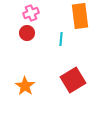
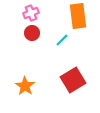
orange rectangle: moved 2 px left
red circle: moved 5 px right
cyan line: moved 1 px right, 1 px down; rotated 40 degrees clockwise
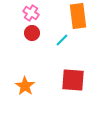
pink cross: rotated 35 degrees counterclockwise
red square: rotated 35 degrees clockwise
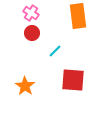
cyan line: moved 7 px left, 11 px down
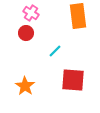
red circle: moved 6 px left
